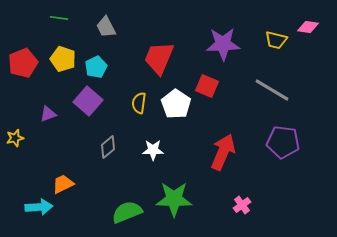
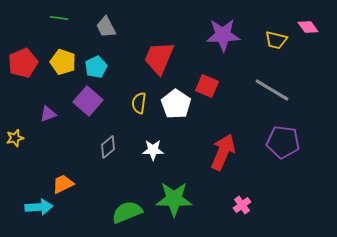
pink diamond: rotated 45 degrees clockwise
purple star: moved 9 px up
yellow pentagon: moved 3 px down
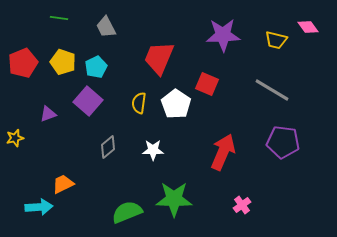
red square: moved 2 px up
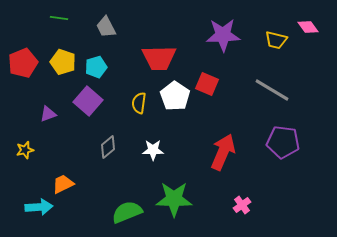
red trapezoid: rotated 114 degrees counterclockwise
cyan pentagon: rotated 10 degrees clockwise
white pentagon: moved 1 px left, 8 px up
yellow star: moved 10 px right, 12 px down
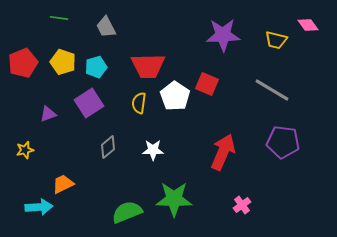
pink diamond: moved 2 px up
red trapezoid: moved 11 px left, 8 px down
purple square: moved 1 px right, 2 px down; rotated 16 degrees clockwise
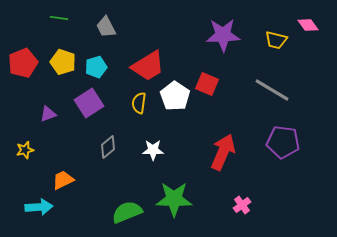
red trapezoid: rotated 30 degrees counterclockwise
orange trapezoid: moved 4 px up
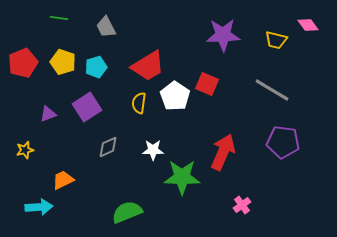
purple square: moved 2 px left, 4 px down
gray diamond: rotated 15 degrees clockwise
green star: moved 8 px right, 22 px up
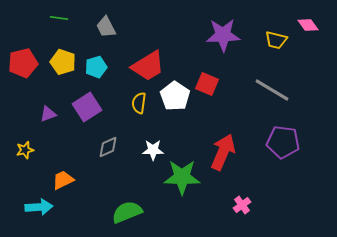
red pentagon: rotated 8 degrees clockwise
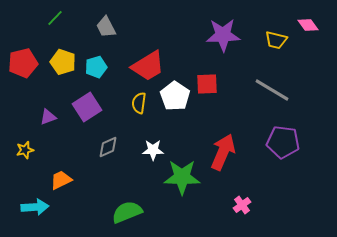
green line: moved 4 px left; rotated 54 degrees counterclockwise
red square: rotated 25 degrees counterclockwise
purple triangle: moved 3 px down
orange trapezoid: moved 2 px left
cyan arrow: moved 4 px left
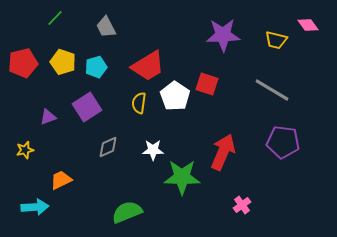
red square: rotated 20 degrees clockwise
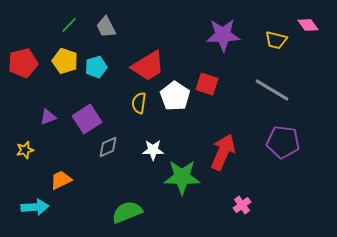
green line: moved 14 px right, 7 px down
yellow pentagon: moved 2 px right, 1 px up
purple square: moved 12 px down
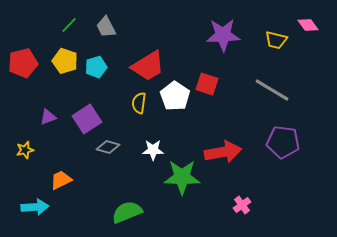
gray diamond: rotated 40 degrees clockwise
red arrow: rotated 57 degrees clockwise
